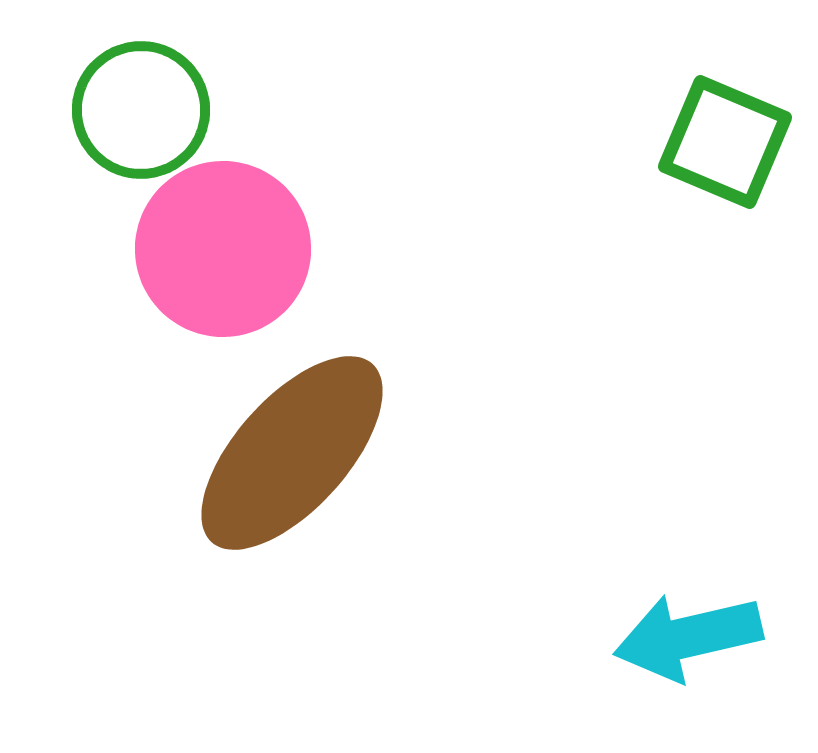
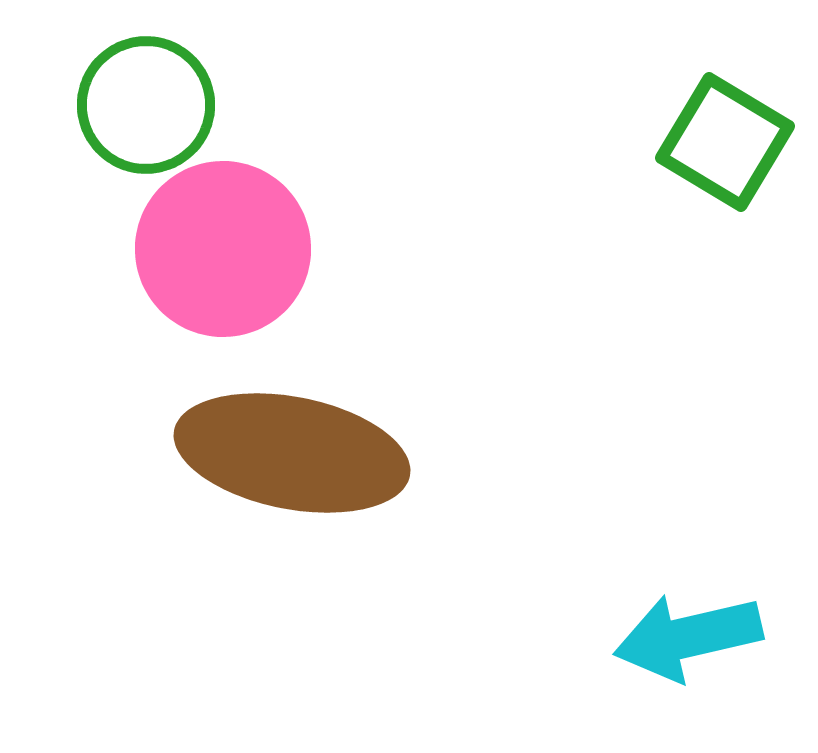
green circle: moved 5 px right, 5 px up
green square: rotated 8 degrees clockwise
brown ellipse: rotated 59 degrees clockwise
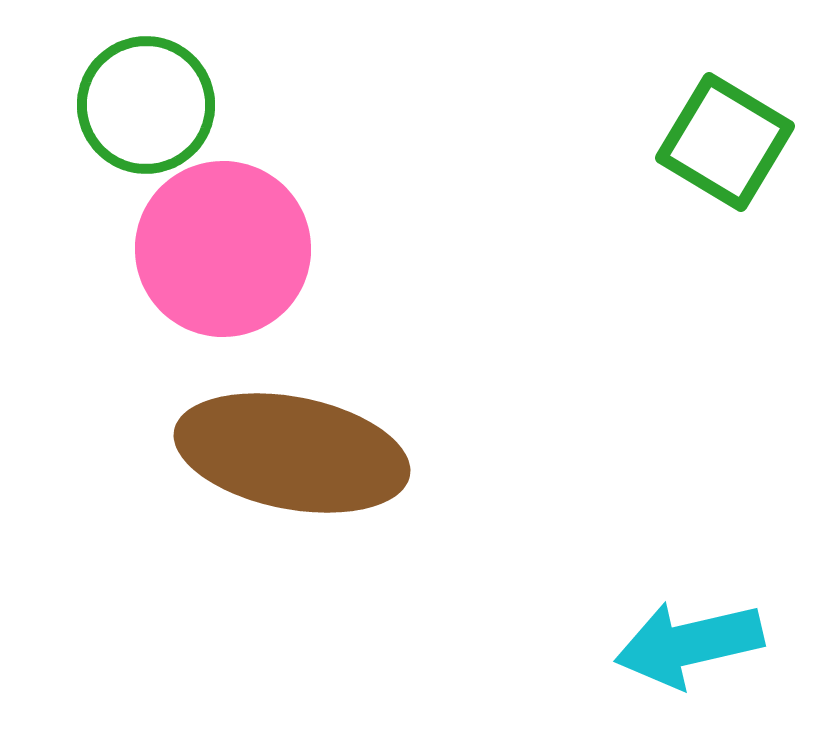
cyan arrow: moved 1 px right, 7 px down
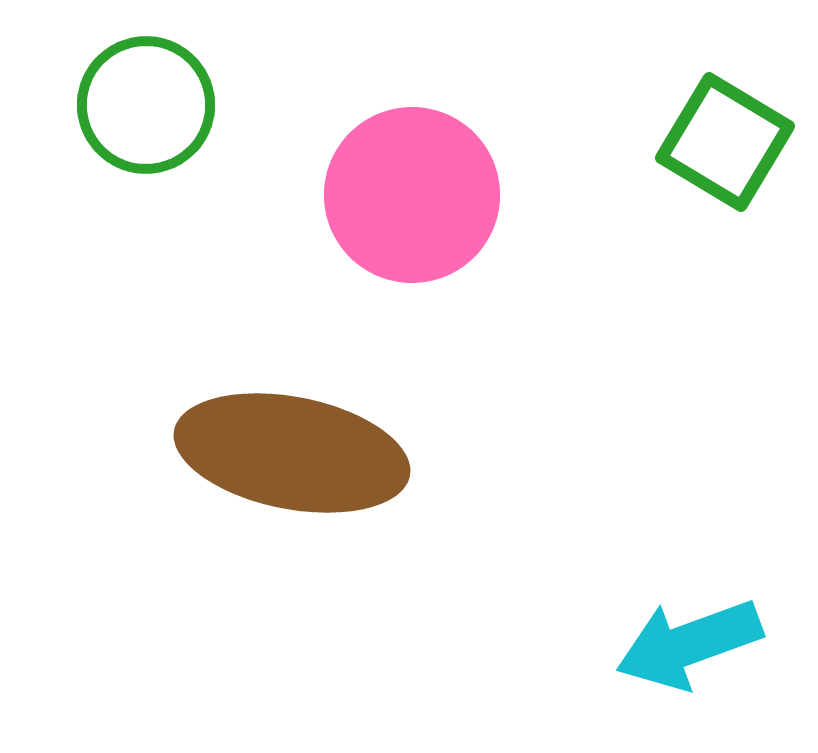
pink circle: moved 189 px right, 54 px up
cyan arrow: rotated 7 degrees counterclockwise
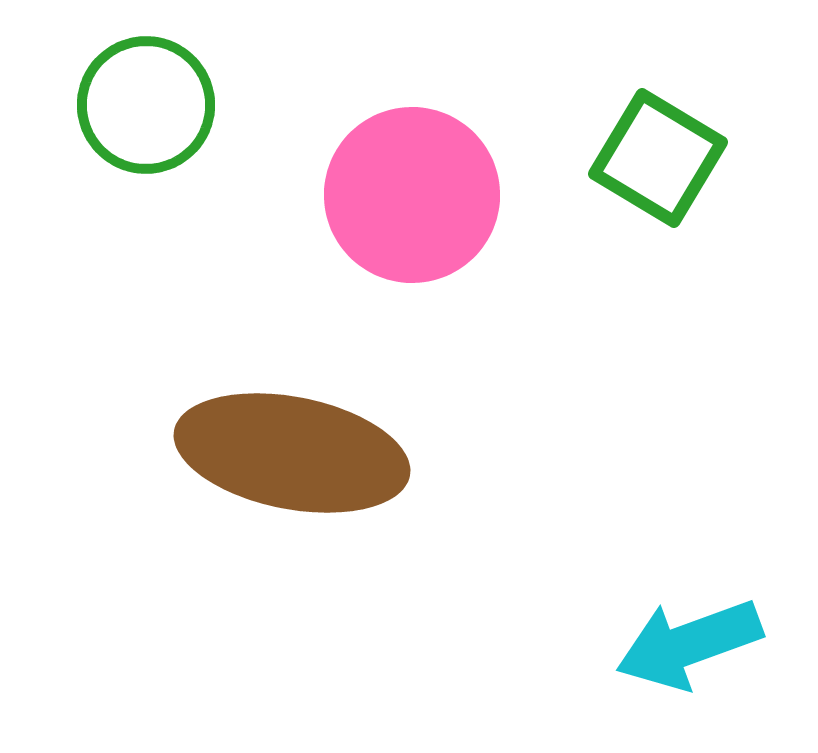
green square: moved 67 px left, 16 px down
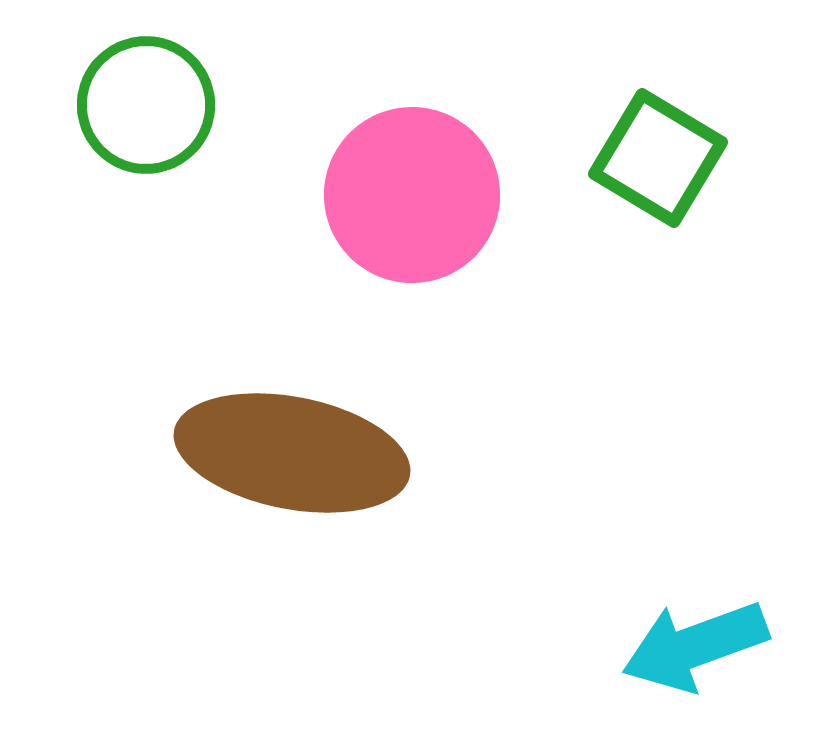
cyan arrow: moved 6 px right, 2 px down
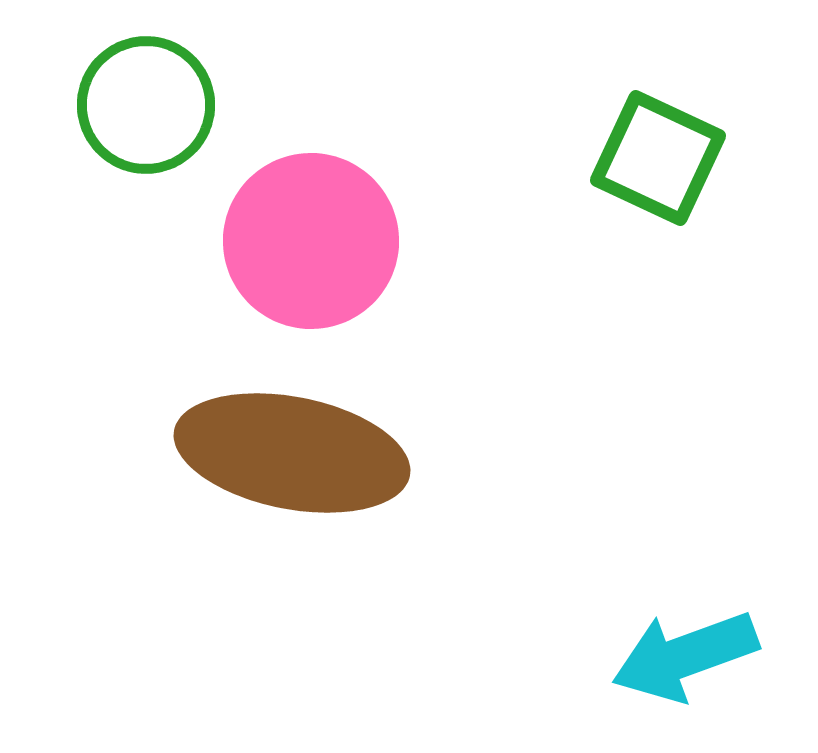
green square: rotated 6 degrees counterclockwise
pink circle: moved 101 px left, 46 px down
cyan arrow: moved 10 px left, 10 px down
